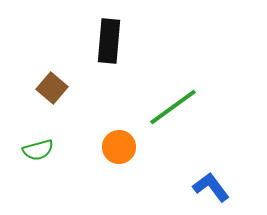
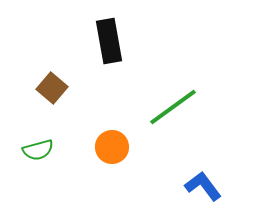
black rectangle: rotated 15 degrees counterclockwise
orange circle: moved 7 px left
blue L-shape: moved 8 px left, 1 px up
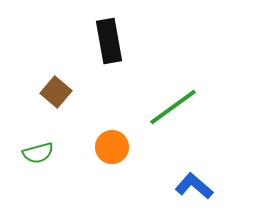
brown square: moved 4 px right, 4 px down
green semicircle: moved 3 px down
blue L-shape: moved 9 px left; rotated 12 degrees counterclockwise
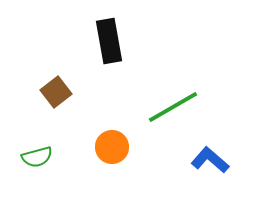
brown square: rotated 12 degrees clockwise
green line: rotated 6 degrees clockwise
green semicircle: moved 1 px left, 4 px down
blue L-shape: moved 16 px right, 26 px up
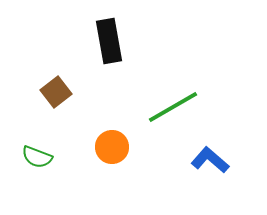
green semicircle: rotated 36 degrees clockwise
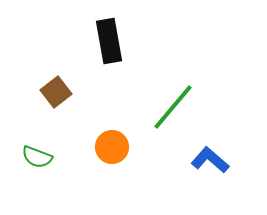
green line: rotated 20 degrees counterclockwise
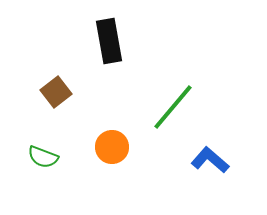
green semicircle: moved 6 px right
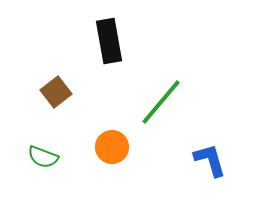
green line: moved 12 px left, 5 px up
blue L-shape: rotated 33 degrees clockwise
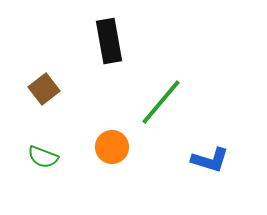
brown square: moved 12 px left, 3 px up
blue L-shape: rotated 123 degrees clockwise
